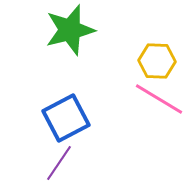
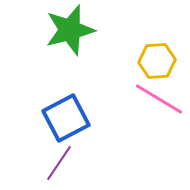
yellow hexagon: rotated 6 degrees counterclockwise
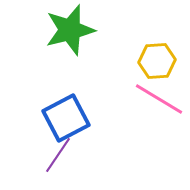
purple line: moved 1 px left, 8 px up
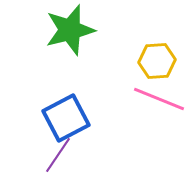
pink line: rotated 9 degrees counterclockwise
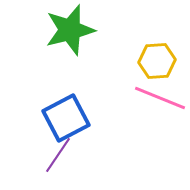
pink line: moved 1 px right, 1 px up
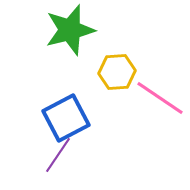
yellow hexagon: moved 40 px left, 11 px down
pink line: rotated 12 degrees clockwise
